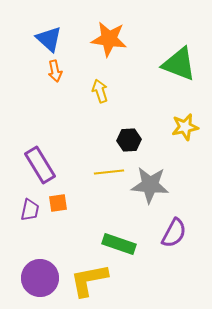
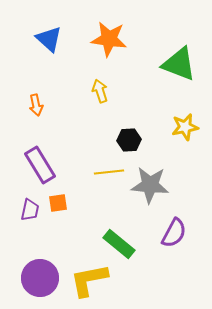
orange arrow: moved 19 px left, 34 px down
green rectangle: rotated 20 degrees clockwise
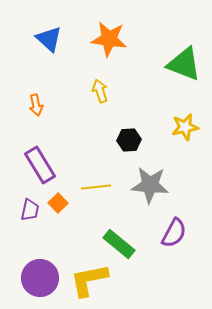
green triangle: moved 5 px right
yellow line: moved 13 px left, 15 px down
orange square: rotated 36 degrees counterclockwise
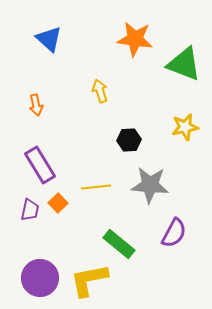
orange star: moved 26 px right
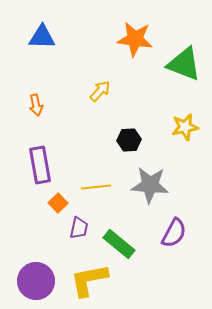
blue triangle: moved 7 px left, 2 px up; rotated 40 degrees counterclockwise
yellow arrow: rotated 60 degrees clockwise
purple rectangle: rotated 21 degrees clockwise
purple trapezoid: moved 49 px right, 18 px down
purple circle: moved 4 px left, 3 px down
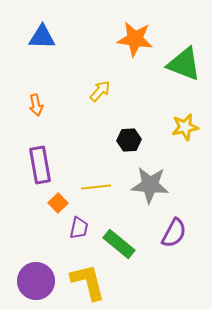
yellow L-shape: moved 1 px left, 2 px down; rotated 87 degrees clockwise
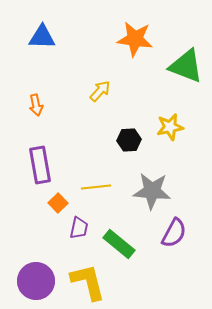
green triangle: moved 2 px right, 2 px down
yellow star: moved 15 px left
gray star: moved 2 px right, 6 px down
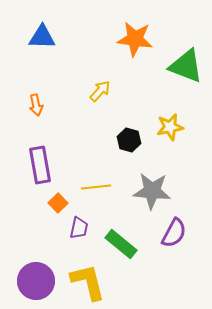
black hexagon: rotated 20 degrees clockwise
green rectangle: moved 2 px right
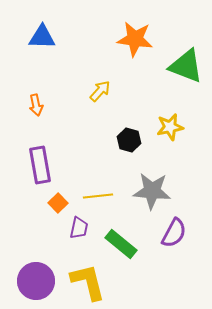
yellow line: moved 2 px right, 9 px down
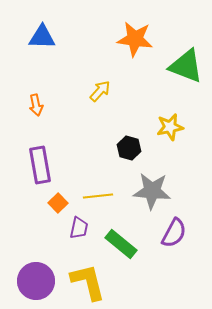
black hexagon: moved 8 px down
